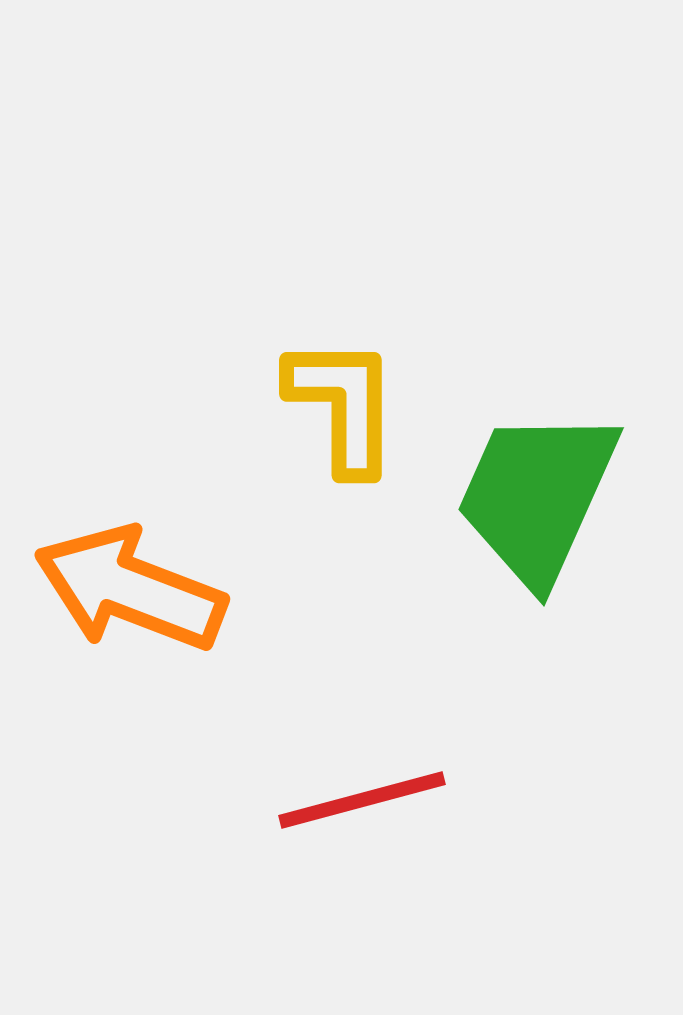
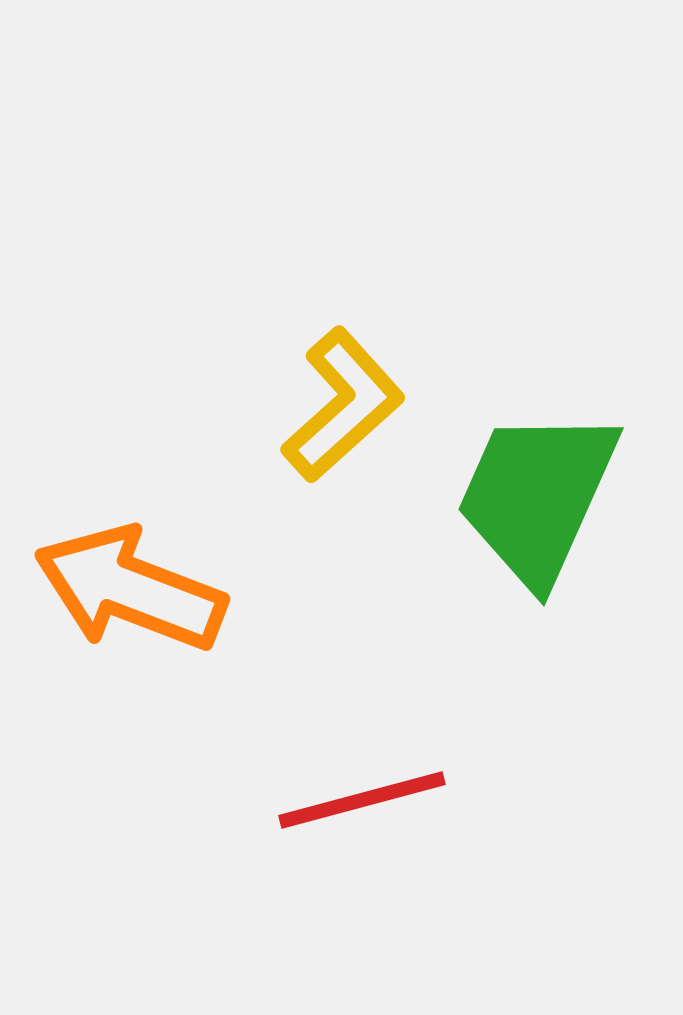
yellow L-shape: rotated 48 degrees clockwise
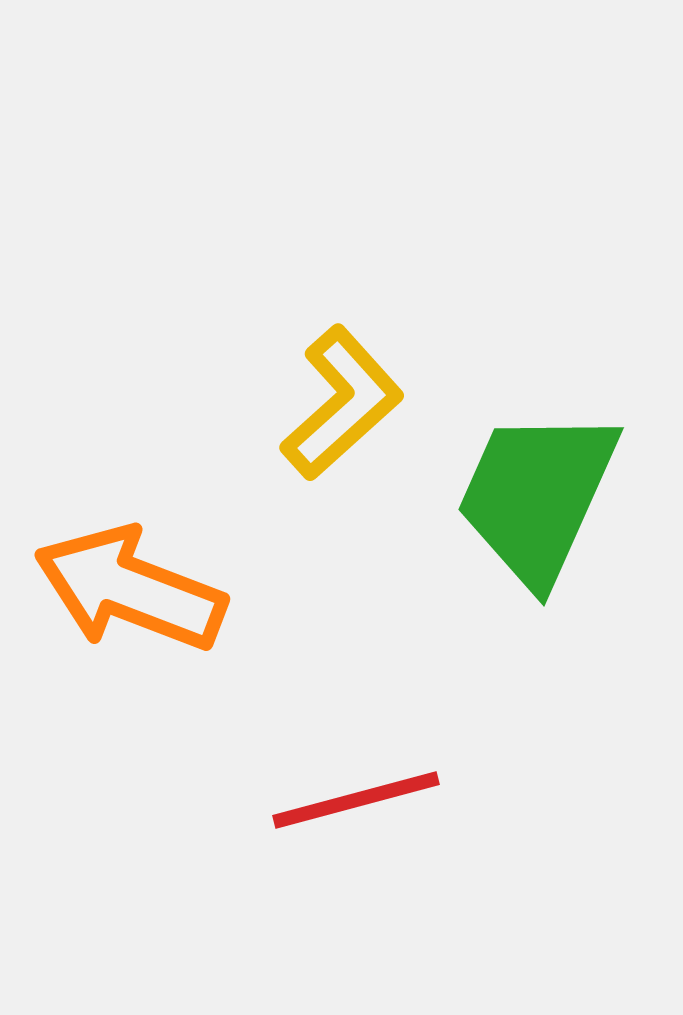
yellow L-shape: moved 1 px left, 2 px up
red line: moved 6 px left
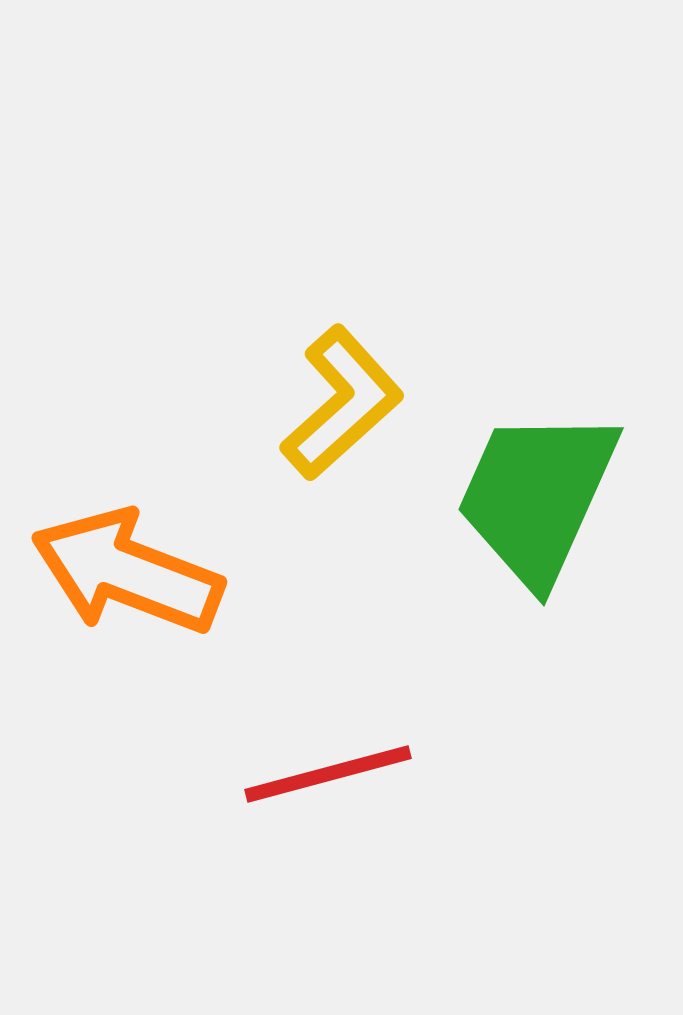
orange arrow: moved 3 px left, 17 px up
red line: moved 28 px left, 26 px up
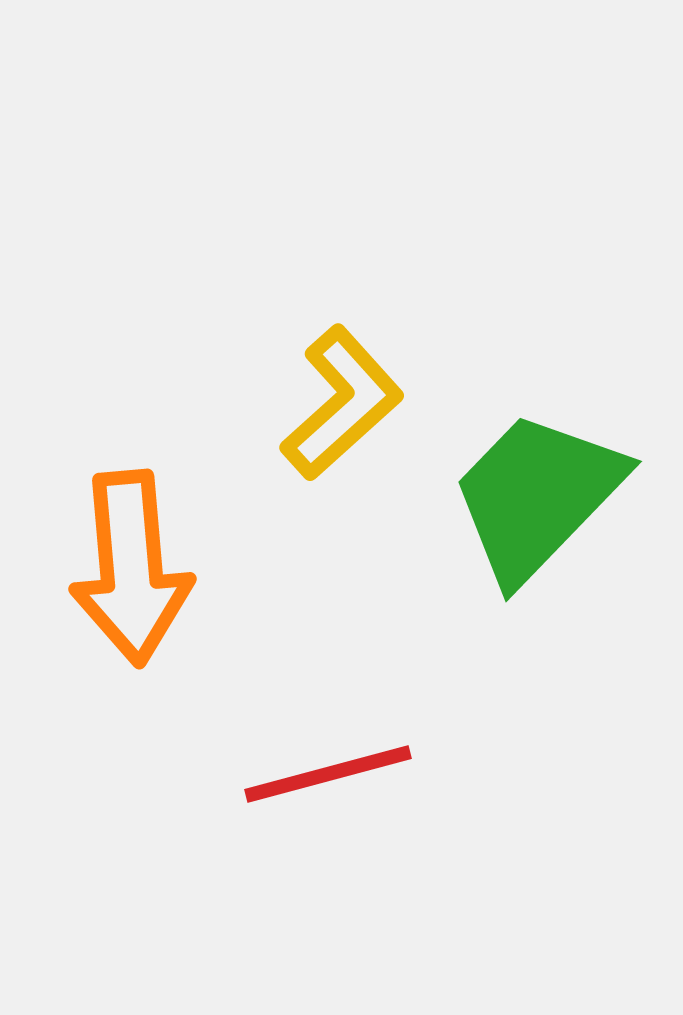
green trapezoid: rotated 20 degrees clockwise
orange arrow: moved 4 px right, 4 px up; rotated 116 degrees counterclockwise
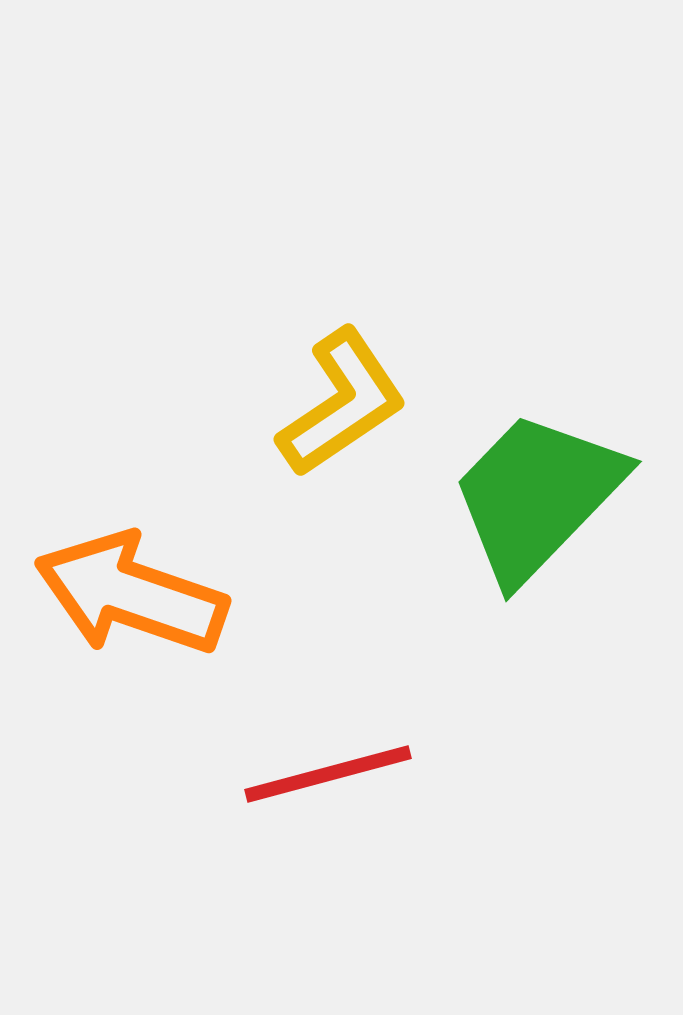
yellow L-shape: rotated 8 degrees clockwise
orange arrow: moved 26 px down; rotated 114 degrees clockwise
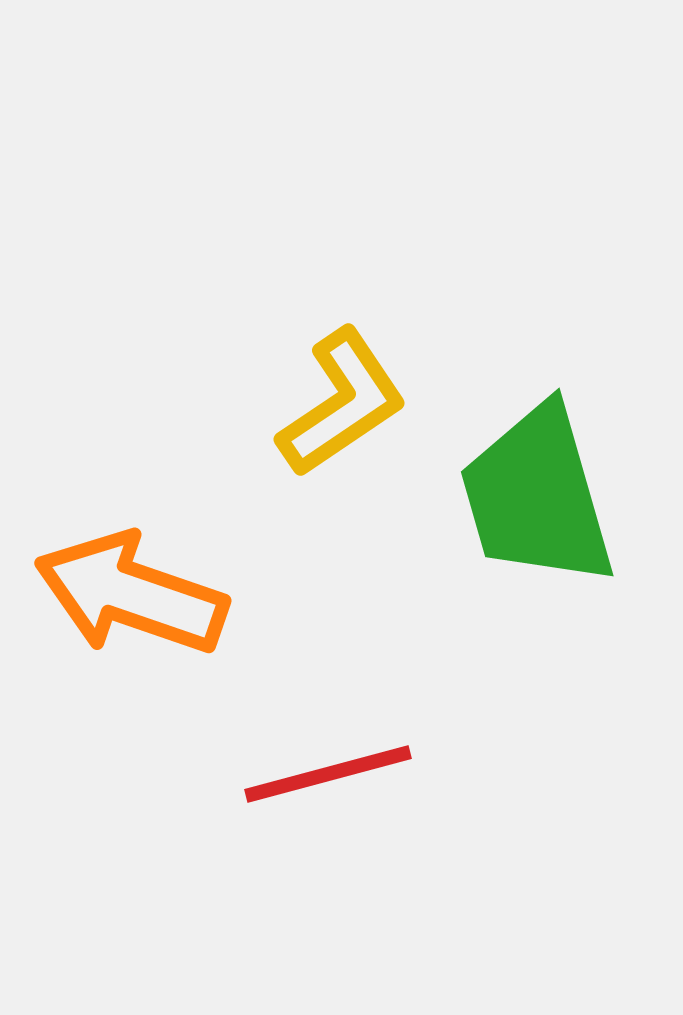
green trapezoid: rotated 60 degrees counterclockwise
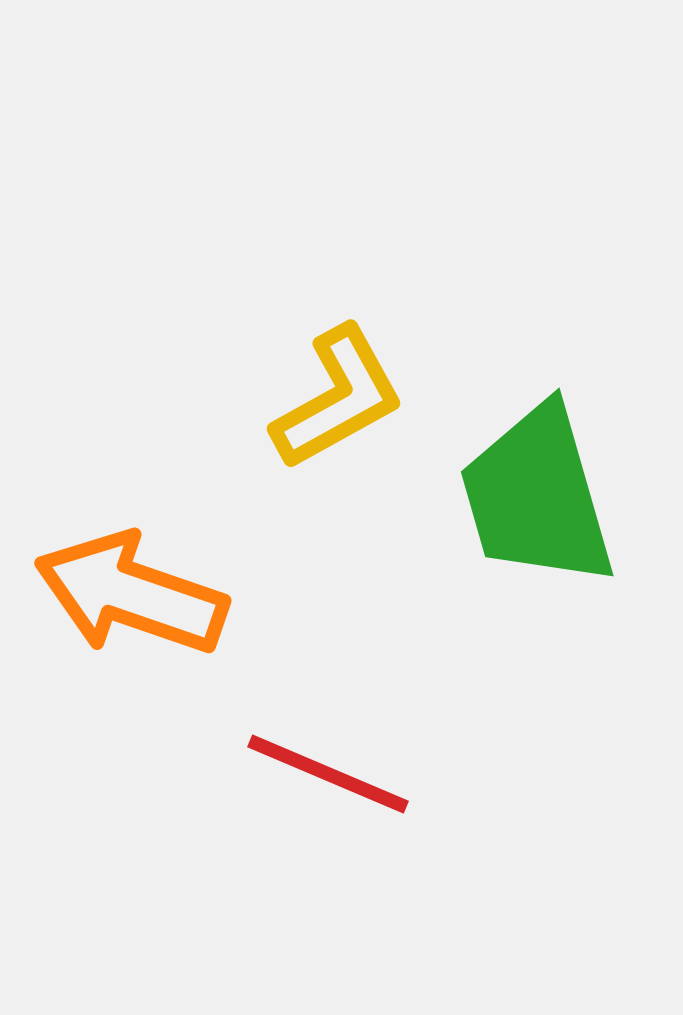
yellow L-shape: moved 4 px left, 5 px up; rotated 5 degrees clockwise
red line: rotated 38 degrees clockwise
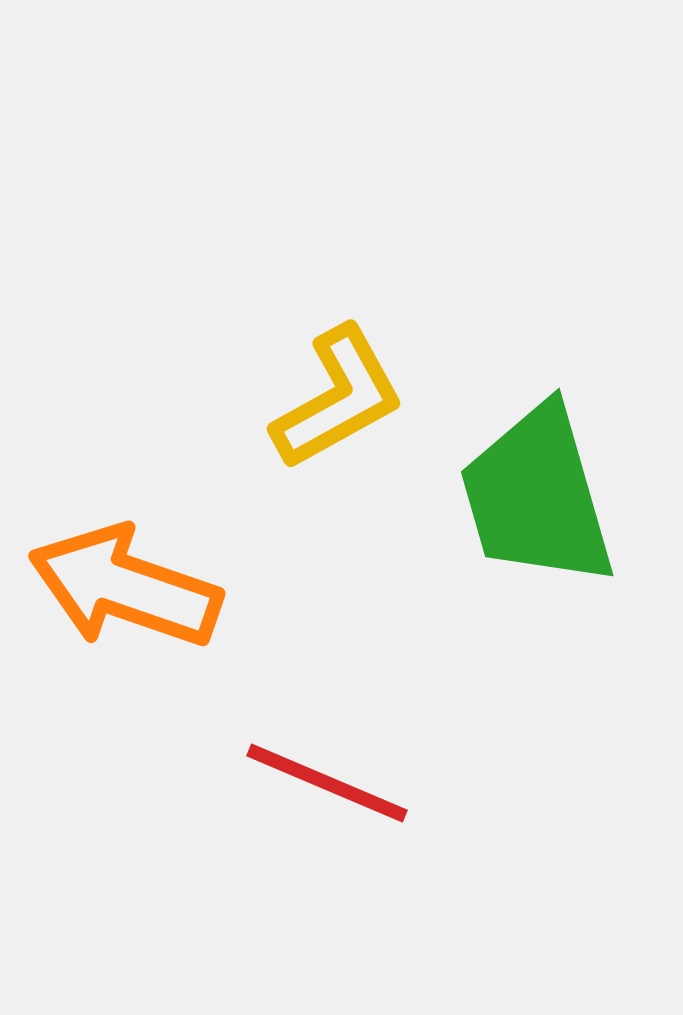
orange arrow: moved 6 px left, 7 px up
red line: moved 1 px left, 9 px down
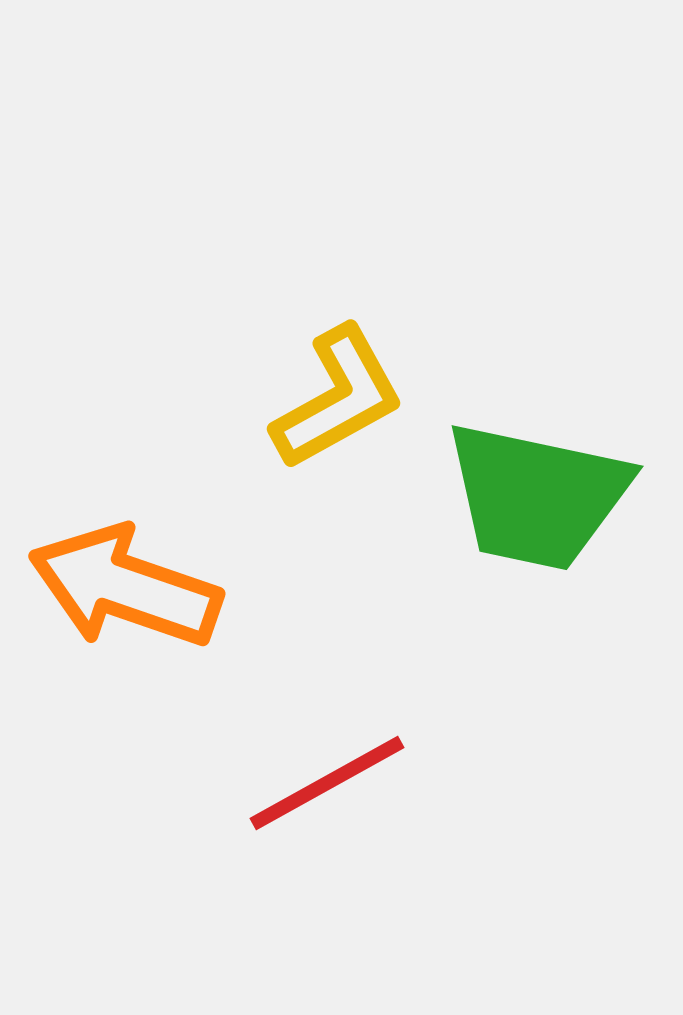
green trapezoid: rotated 62 degrees counterclockwise
red line: rotated 52 degrees counterclockwise
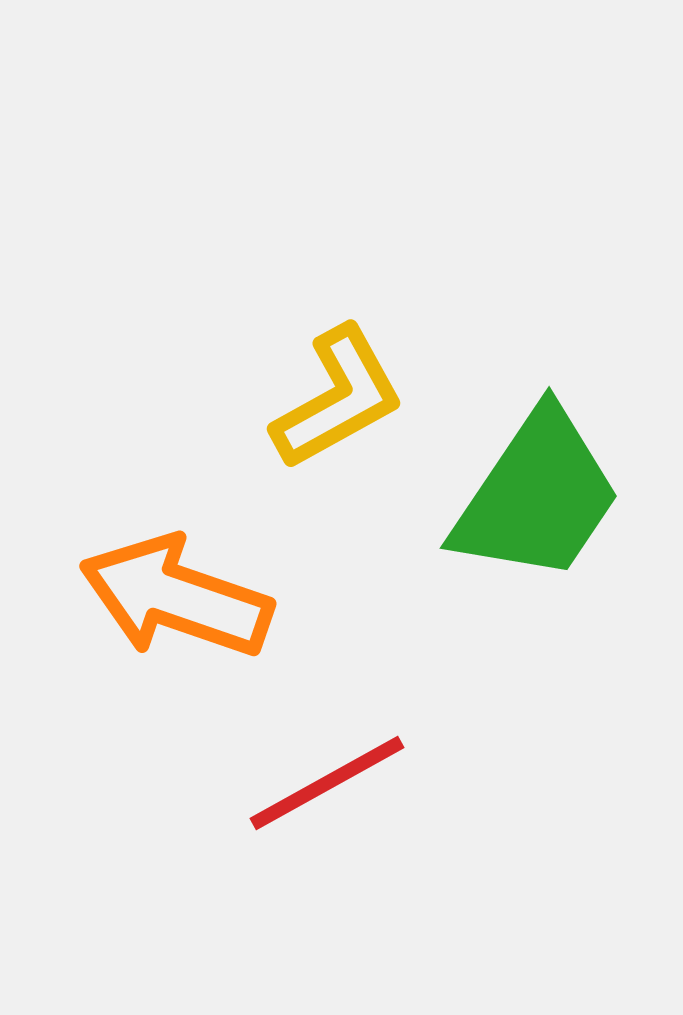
green trapezoid: rotated 68 degrees counterclockwise
orange arrow: moved 51 px right, 10 px down
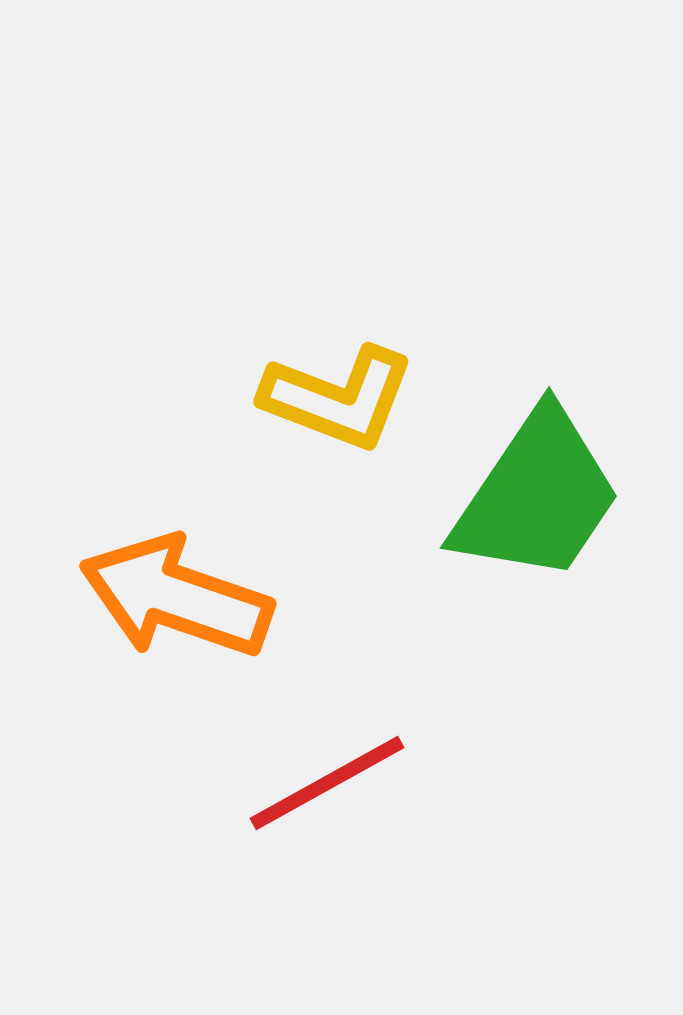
yellow L-shape: rotated 50 degrees clockwise
